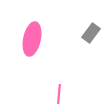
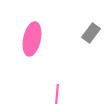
pink line: moved 2 px left
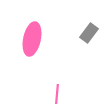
gray rectangle: moved 2 px left
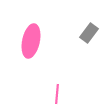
pink ellipse: moved 1 px left, 2 px down
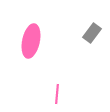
gray rectangle: moved 3 px right
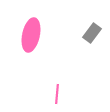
pink ellipse: moved 6 px up
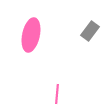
gray rectangle: moved 2 px left, 2 px up
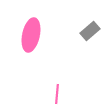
gray rectangle: rotated 12 degrees clockwise
